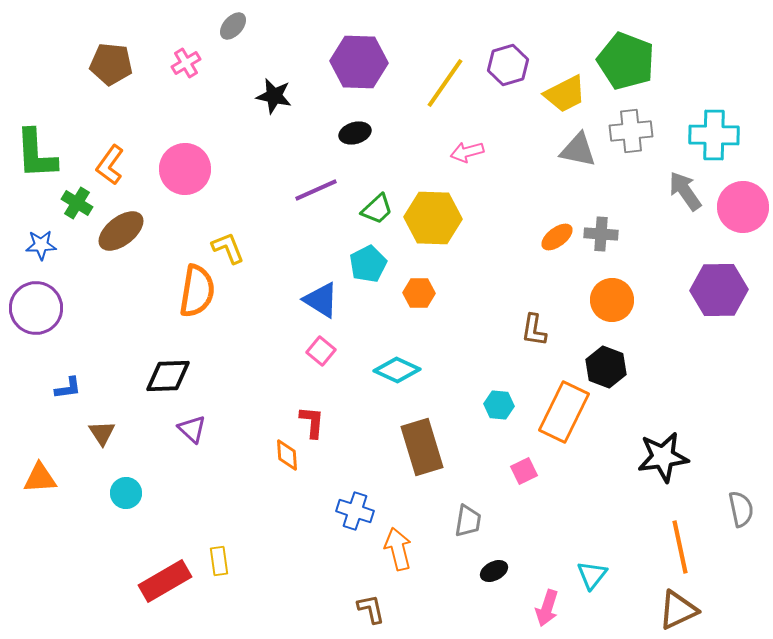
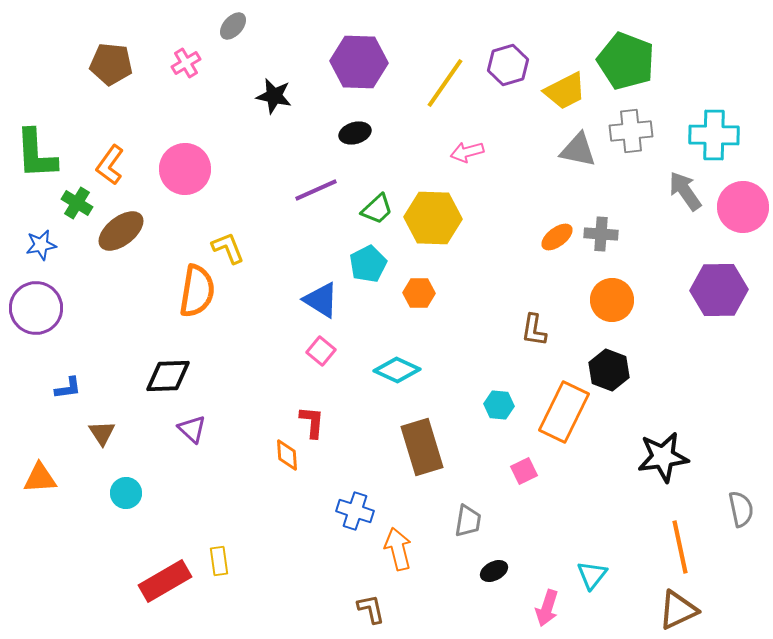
yellow trapezoid at (565, 94): moved 3 px up
blue star at (41, 245): rotated 8 degrees counterclockwise
black hexagon at (606, 367): moved 3 px right, 3 px down
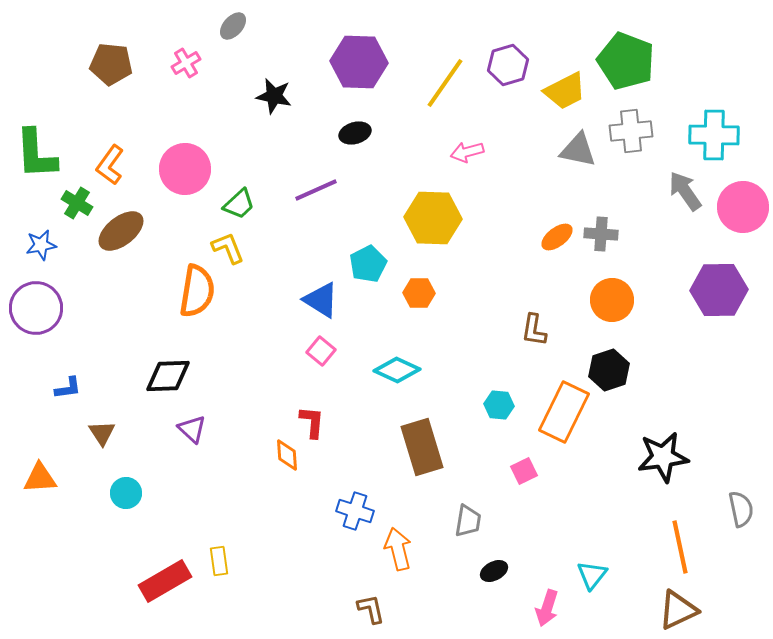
green trapezoid at (377, 209): moved 138 px left, 5 px up
black hexagon at (609, 370): rotated 21 degrees clockwise
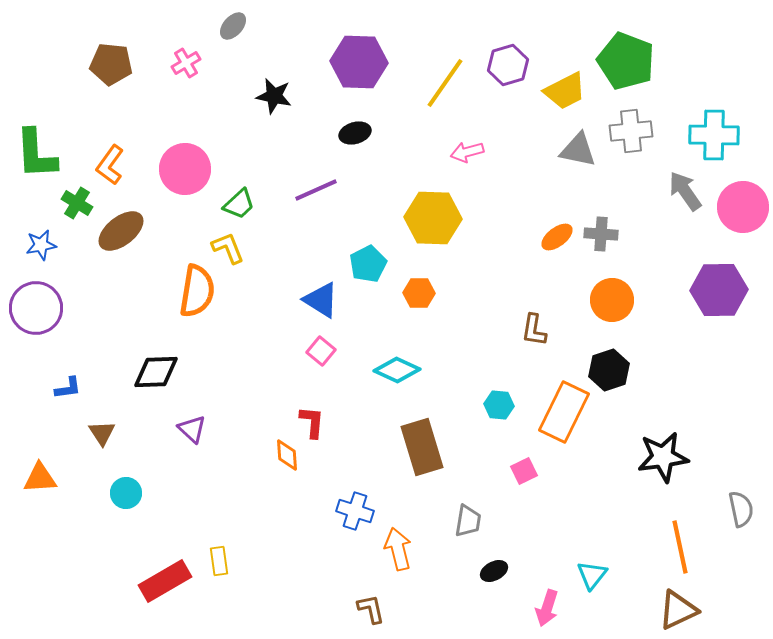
black diamond at (168, 376): moved 12 px left, 4 px up
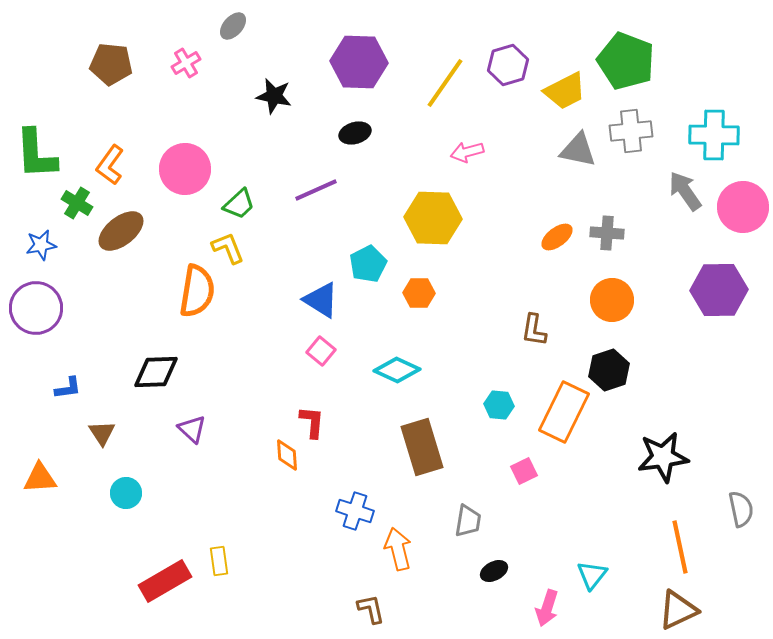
gray cross at (601, 234): moved 6 px right, 1 px up
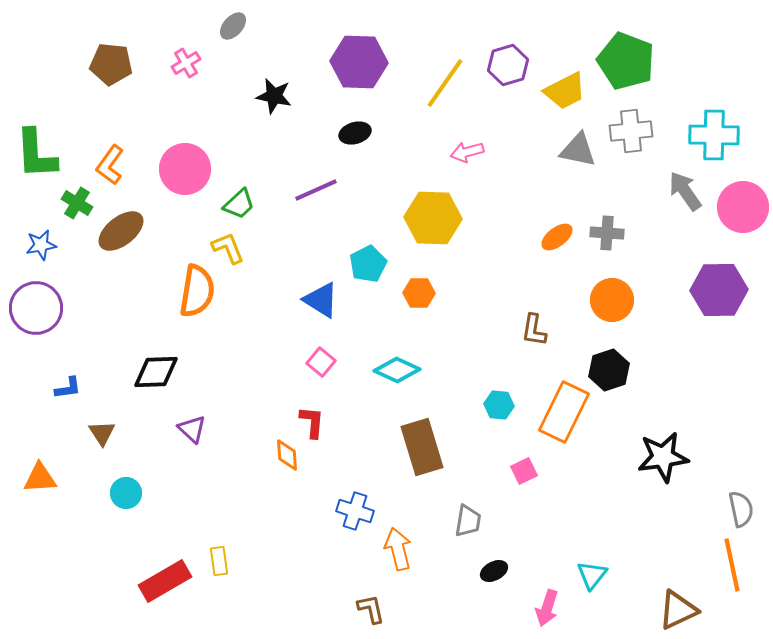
pink square at (321, 351): moved 11 px down
orange line at (680, 547): moved 52 px right, 18 px down
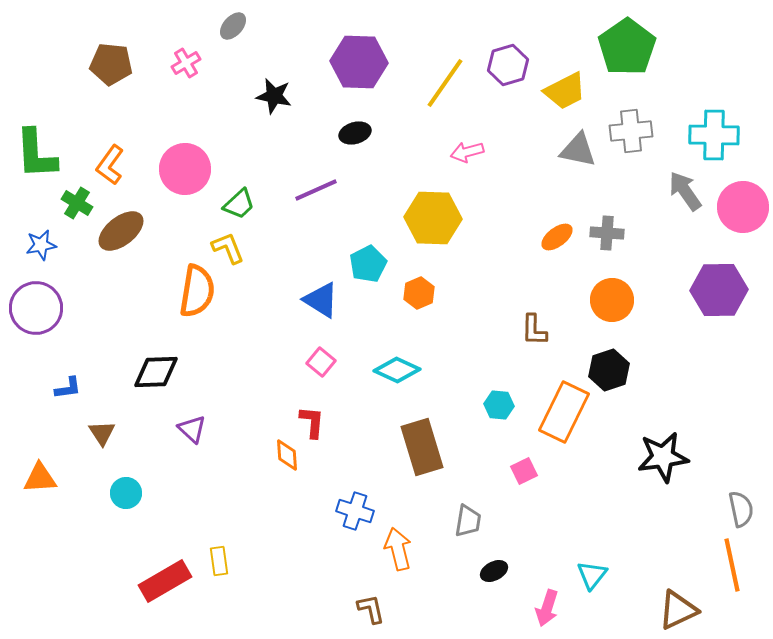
green pentagon at (626, 61): moved 1 px right, 14 px up; rotated 16 degrees clockwise
orange hexagon at (419, 293): rotated 24 degrees counterclockwise
brown L-shape at (534, 330): rotated 8 degrees counterclockwise
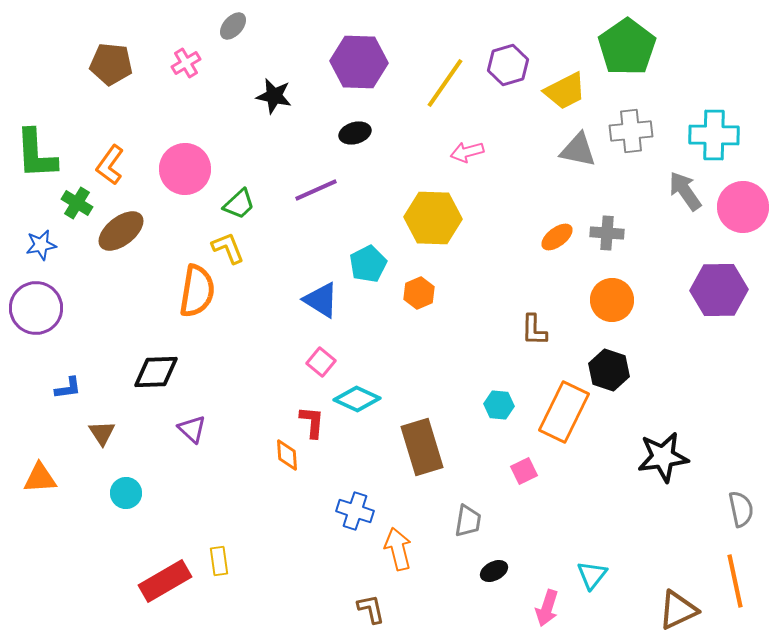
cyan diamond at (397, 370): moved 40 px left, 29 px down
black hexagon at (609, 370): rotated 24 degrees counterclockwise
orange line at (732, 565): moved 3 px right, 16 px down
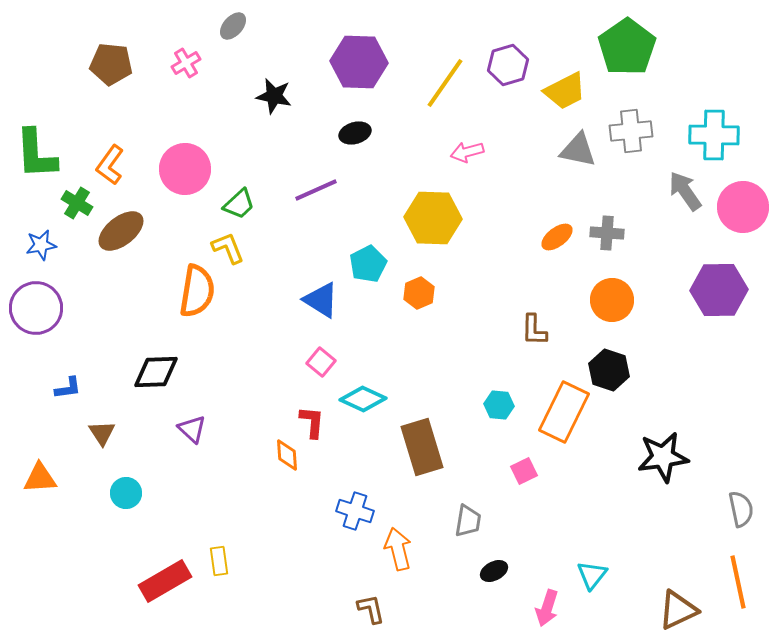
cyan diamond at (357, 399): moved 6 px right
orange line at (735, 581): moved 3 px right, 1 px down
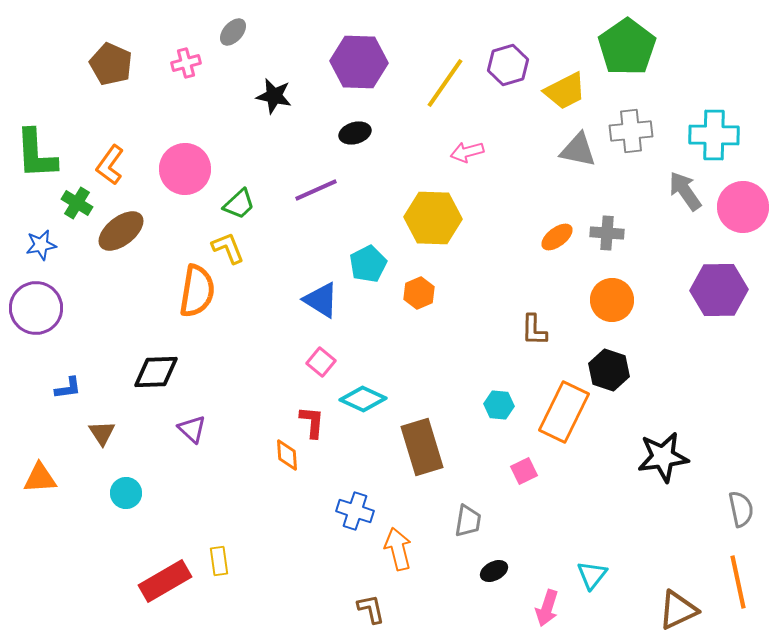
gray ellipse at (233, 26): moved 6 px down
pink cross at (186, 63): rotated 16 degrees clockwise
brown pentagon at (111, 64): rotated 18 degrees clockwise
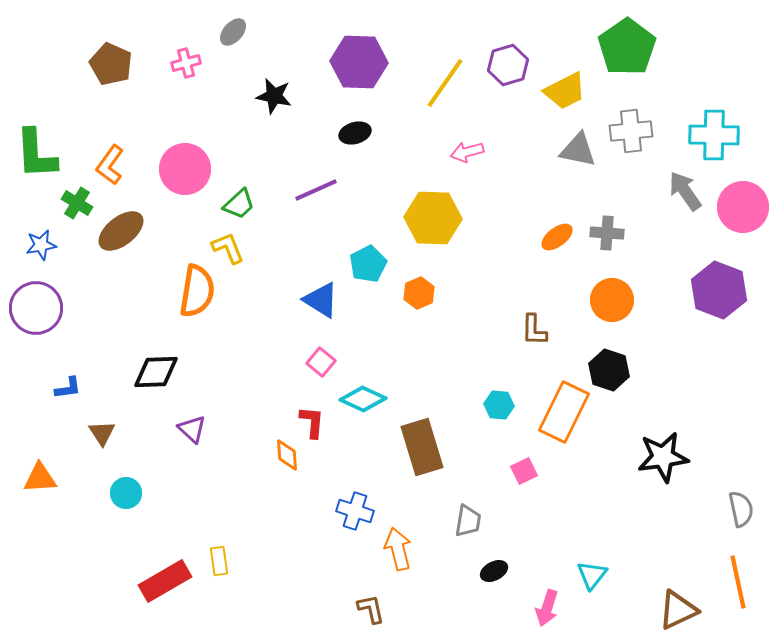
purple hexagon at (719, 290): rotated 22 degrees clockwise
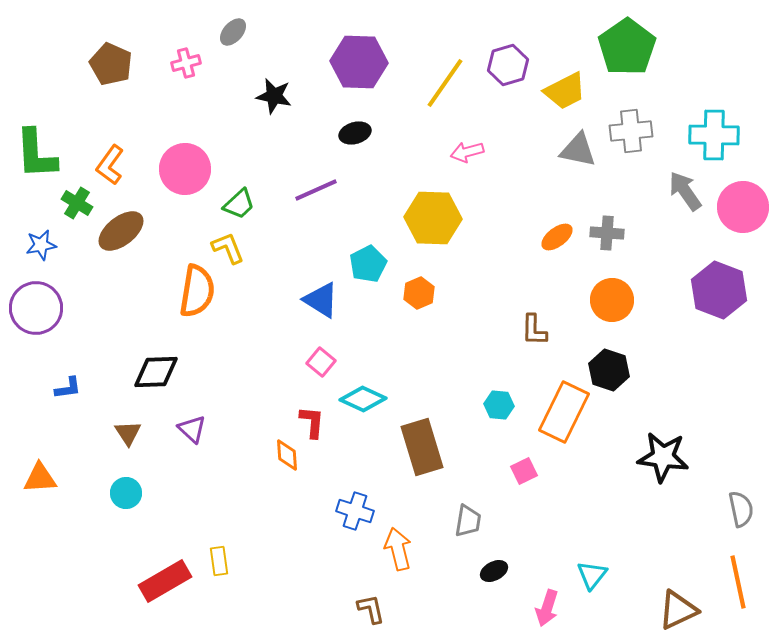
brown triangle at (102, 433): moved 26 px right
black star at (663, 457): rotated 15 degrees clockwise
